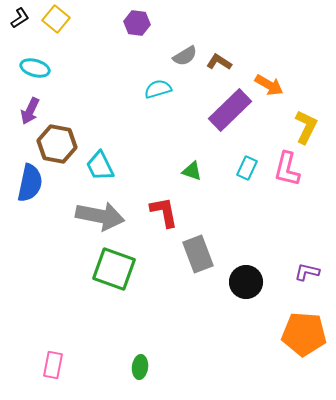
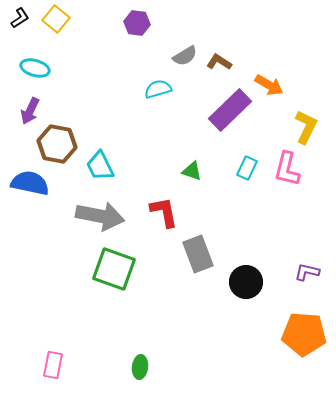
blue semicircle: rotated 90 degrees counterclockwise
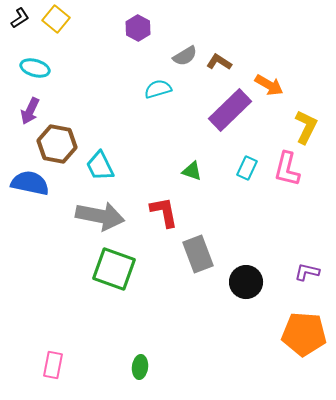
purple hexagon: moved 1 px right, 5 px down; rotated 20 degrees clockwise
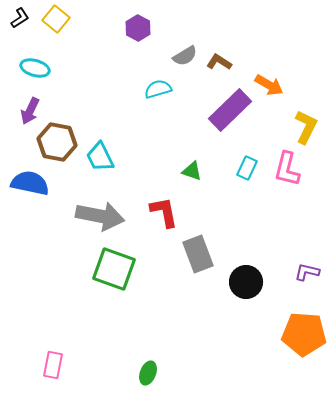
brown hexagon: moved 2 px up
cyan trapezoid: moved 9 px up
green ellipse: moved 8 px right, 6 px down; rotated 15 degrees clockwise
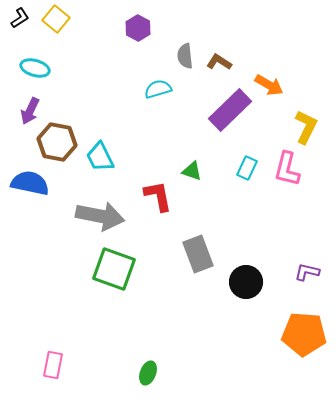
gray semicircle: rotated 115 degrees clockwise
red L-shape: moved 6 px left, 16 px up
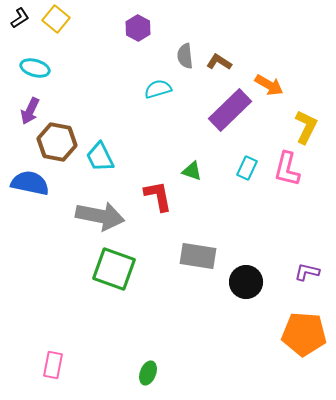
gray rectangle: moved 2 px down; rotated 60 degrees counterclockwise
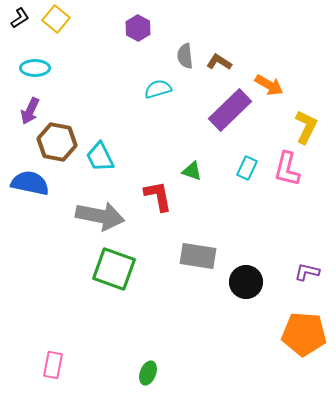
cyan ellipse: rotated 16 degrees counterclockwise
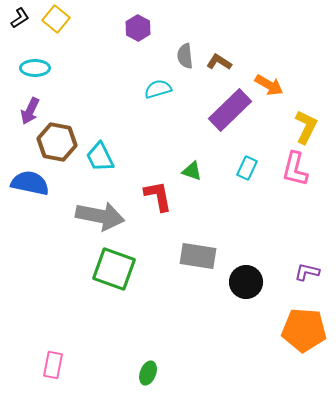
pink L-shape: moved 8 px right
orange pentagon: moved 4 px up
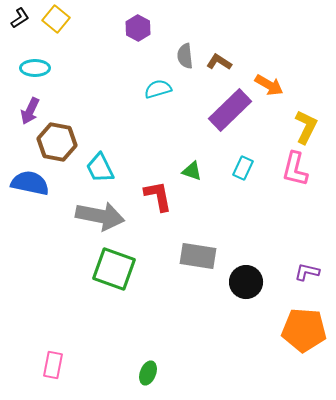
cyan trapezoid: moved 11 px down
cyan rectangle: moved 4 px left
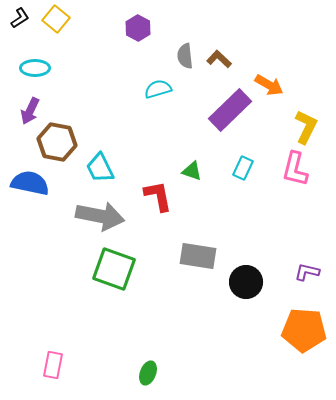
brown L-shape: moved 3 px up; rotated 10 degrees clockwise
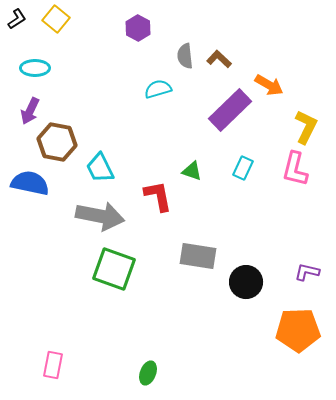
black L-shape: moved 3 px left, 1 px down
orange pentagon: moved 6 px left; rotated 6 degrees counterclockwise
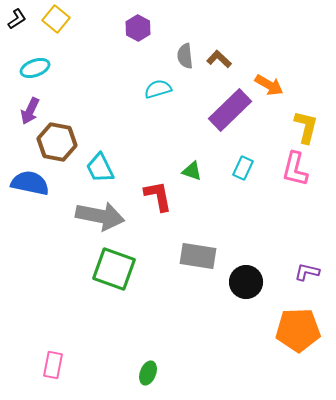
cyan ellipse: rotated 20 degrees counterclockwise
yellow L-shape: rotated 12 degrees counterclockwise
